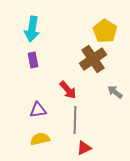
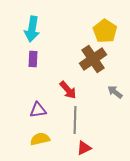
purple rectangle: moved 1 px up; rotated 14 degrees clockwise
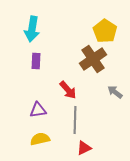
purple rectangle: moved 3 px right, 2 px down
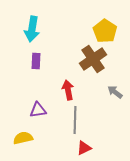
red arrow: rotated 150 degrees counterclockwise
yellow semicircle: moved 17 px left, 1 px up
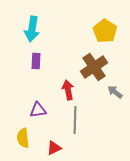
brown cross: moved 1 px right, 8 px down
yellow semicircle: rotated 84 degrees counterclockwise
red triangle: moved 30 px left
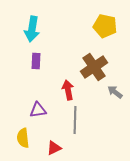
yellow pentagon: moved 5 px up; rotated 20 degrees counterclockwise
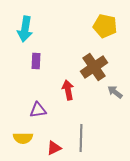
cyan arrow: moved 7 px left
gray line: moved 6 px right, 18 px down
yellow semicircle: rotated 84 degrees counterclockwise
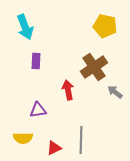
cyan arrow: moved 2 px up; rotated 30 degrees counterclockwise
gray line: moved 2 px down
